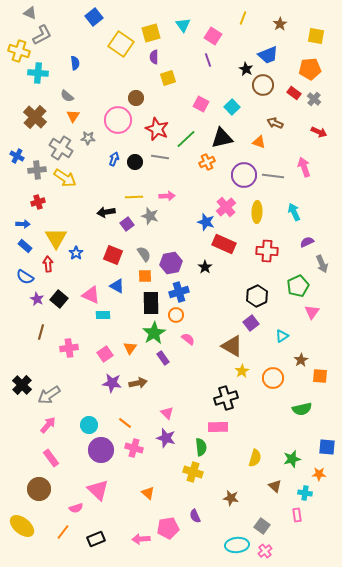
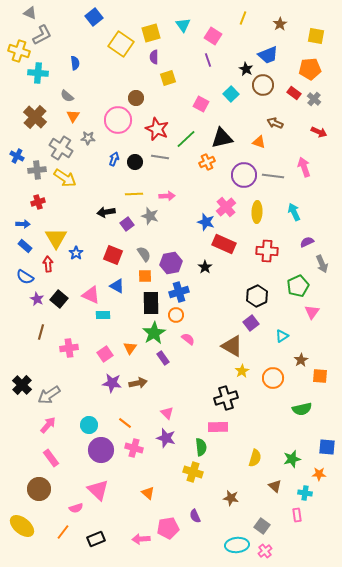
cyan square at (232, 107): moved 1 px left, 13 px up
yellow line at (134, 197): moved 3 px up
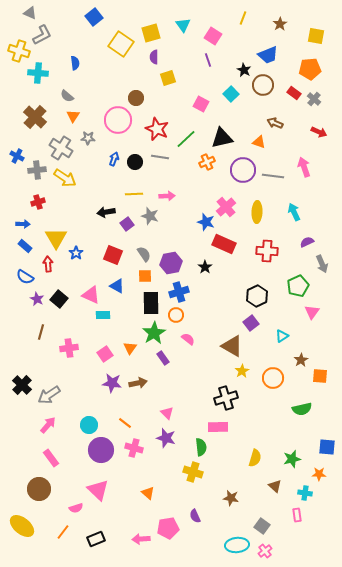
black star at (246, 69): moved 2 px left, 1 px down
purple circle at (244, 175): moved 1 px left, 5 px up
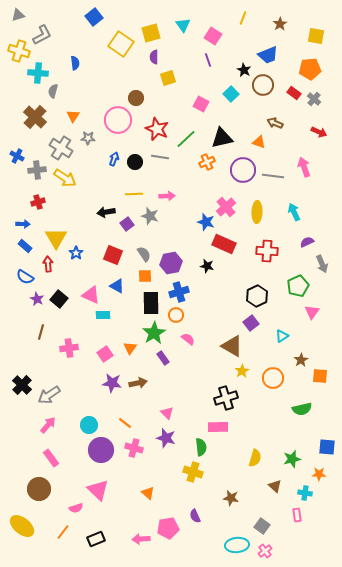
gray triangle at (30, 13): moved 12 px left, 2 px down; rotated 40 degrees counterclockwise
gray semicircle at (67, 96): moved 14 px left, 5 px up; rotated 64 degrees clockwise
black star at (205, 267): moved 2 px right, 1 px up; rotated 24 degrees counterclockwise
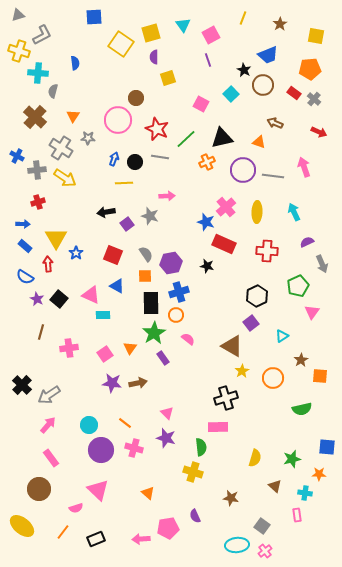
blue square at (94, 17): rotated 36 degrees clockwise
pink square at (213, 36): moved 2 px left, 1 px up; rotated 30 degrees clockwise
yellow line at (134, 194): moved 10 px left, 11 px up
gray semicircle at (144, 254): moved 2 px right
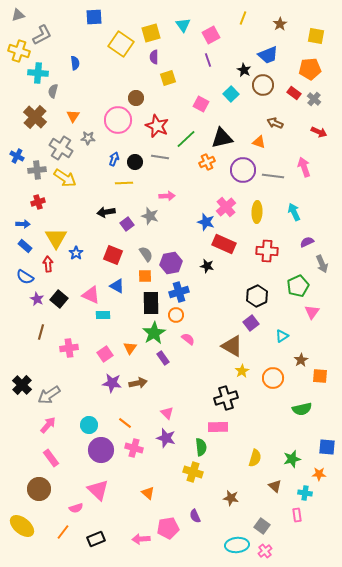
red star at (157, 129): moved 3 px up
